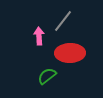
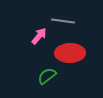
gray line: rotated 60 degrees clockwise
pink arrow: rotated 42 degrees clockwise
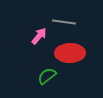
gray line: moved 1 px right, 1 px down
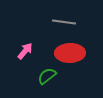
pink arrow: moved 14 px left, 15 px down
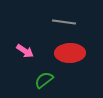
pink arrow: rotated 84 degrees clockwise
green semicircle: moved 3 px left, 4 px down
